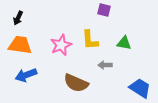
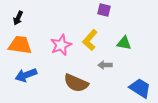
yellow L-shape: rotated 45 degrees clockwise
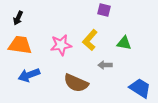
pink star: rotated 15 degrees clockwise
blue arrow: moved 3 px right
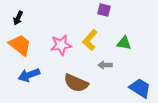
orange trapezoid: rotated 30 degrees clockwise
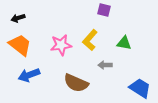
black arrow: rotated 48 degrees clockwise
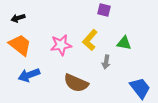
gray arrow: moved 1 px right, 3 px up; rotated 80 degrees counterclockwise
blue trapezoid: rotated 20 degrees clockwise
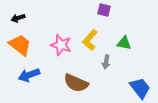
pink star: rotated 25 degrees clockwise
